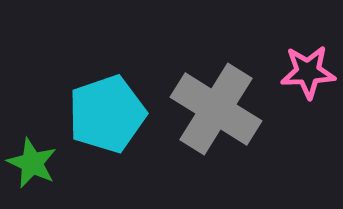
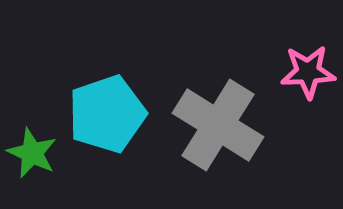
gray cross: moved 2 px right, 16 px down
green star: moved 10 px up
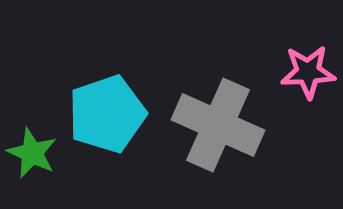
gray cross: rotated 8 degrees counterclockwise
